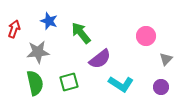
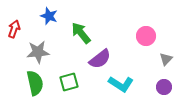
blue star: moved 5 px up
purple circle: moved 3 px right
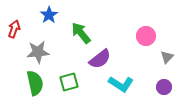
blue star: moved 1 px up; rotated 18 degrees clockwise
gray triangle: moved 1 px right, 2 px up
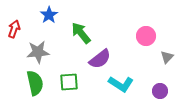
green square: rotated 12 degrees clockwise
purple circle: moved 4 px left, 4 px down
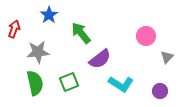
green square: rotated 18 degrees counterclockwise
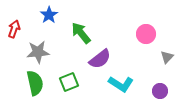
pink circle: moved 2 px up
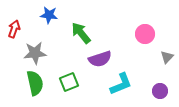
blue star: rotated 30 degrees counterclockwise
pink circle: moved 1 px left
gray star: moved 3 px left, 1 px down
purple semicircle: rotated 20 degrees clockwise
cyan L-shape: rotated 55 degrees counterclockwise
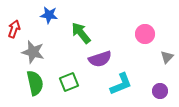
gray star: moved 2 px left, 1 px up; rotated 20 degrees clockwise
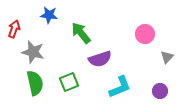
cyan L-shape: moved 1 px left, 3 px down
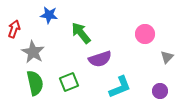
gray star: rotated 15 degrees clockwise
